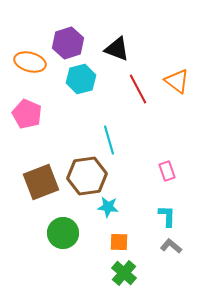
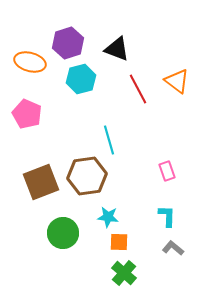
cyan star: moved 10 px down
gray L-shape: moved 2 px right, 2 px down
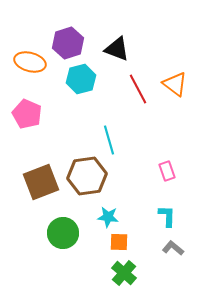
orange triangle: moved 2 px left, 3 px down
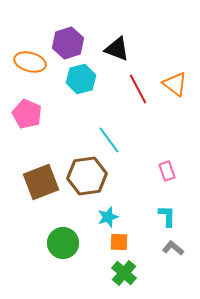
cyan line: rotated 20 degrees counterclockwise
cyan star: rotated 25 degrees counterclockwise
green circle: moved 10 px down
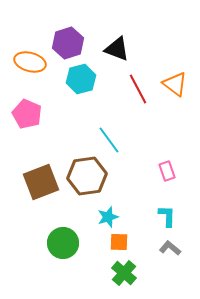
gray L-shape: moved 3 px left
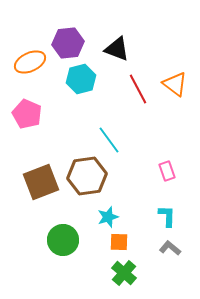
purple hexagon: rotated 12 degrees clockwise
orange ellipse: rotated 40 degrees counterclockwise
green circle: moved 3 px up
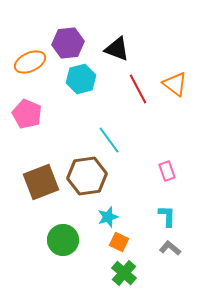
orange square: rotated 24 degrees clockwise
